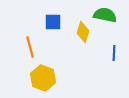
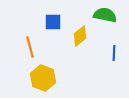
yellow diamond: moved 3 px left, 4 px down; rotated 35 degrees clockwise
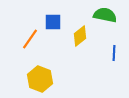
orange line: moved 8 px up; rotated 50 degrees clockwise
yellow hexagon: moved 3 px left, 1 px down
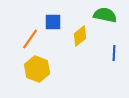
yellow hexagon: moved 3 px left, 10 px up
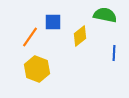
orange line: moved 2 px up
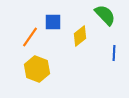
green semicircle: rotated 35 degrees clockwise
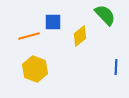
orange line: moved 1 px left, 1 px up; rotated 40 degrees clockwise
blue line: moved 2 px right, 14 px down
yellow hexagon: moved 2 px left
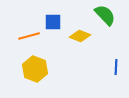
yellow diamond: rotated 60 degrees clockwise
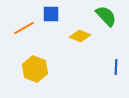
green semicircle: moved 1 px right, 1 px down
blue square: moved 2 px left, 8 px up
orange line: moved 5 px left, 8 px up; rotated 15 degrees counterclockwise
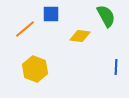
green semicircle: rotated 15 degrees clockwise
orange line: moved 1 px right, 1 px down; rotated 10 degrees counterclockwise
yellow diamond: rotated 15 degrees counterclockwise
